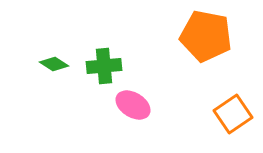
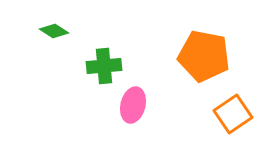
orange pentagon: moved 2 px left, 20 px down
green diamond: moved 33 px up
pink ellipse: rotated 72 degrees clockwise
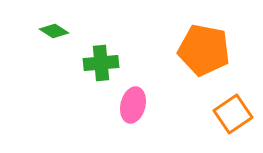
orange pentagon: moved 6 px up
green cross: moved 3 px left, 3 px up
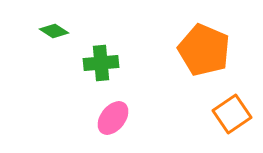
orange pentagon: rotated 12 degrees clockwise
pink ellipse: moved 20 px left, 13 px down; rotated 24 degrees clockwise
orange square: moved 1 px left
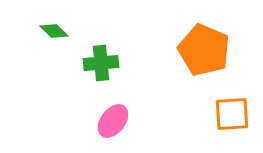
green diamond: rotated 12 degrees clockwise
orange square: rotated 30 degrees clockwise
pink ellipse: moved 3 px down
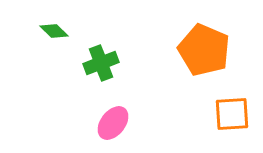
green cross: rotated 16 degrees counterclockwise
pink ellipse: moved 2 px down
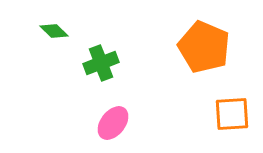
orange pentagon: moved 3 px up
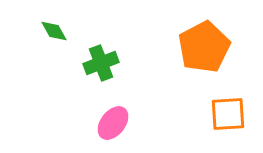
green diamond: rotated 16 degrees clockwise
orange pentagon: rotated 21 degrees clockwise
orange square: moved 4 px left
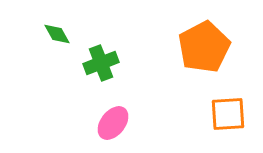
green diamond: moved 3 px right, 3 px down
